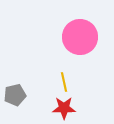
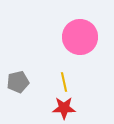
gray pentagon: moved 3 px right, 13 px up
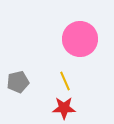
pink circle: moved 2 px down
yellow line: moved 1 px right, 1 px up; rotated 12 degrees counterclockwise
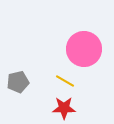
pink circle: moved 4 px right, 10 px down
yellow line: rotated 36 degrees counterclockwise
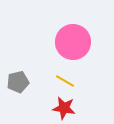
pink circle: moved 11 px left, 7 px up
red star: rotated 10 degrees clockwise
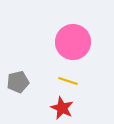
yellow line: moved 3 px right; rotated 12 degrees counterclockwise
red star: moved 2 px left; rotated 15 degrees clockwise
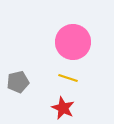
yellow line: moved 3 px up
red star: moved 1 px right
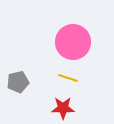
red star: rotated 25 degrees counterclockwise
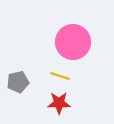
yellow line: moved 8 px left, 2 px up
red star: moved 4 px left, 5 px up
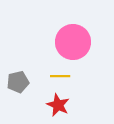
yellow line: rotated 18 degrees counterclockwise
red star: moved 1 px left, 2 px down; rotated 25 degrees clockwise
